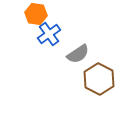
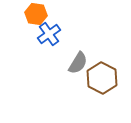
gray semicircle: moved 9 px down; rotated 25 degrees counterclockwise
brown hexagon: moved 3 px right, 1 px up
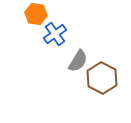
blue cross: moved 6 px right
gray semicircle: moved 2 px up
